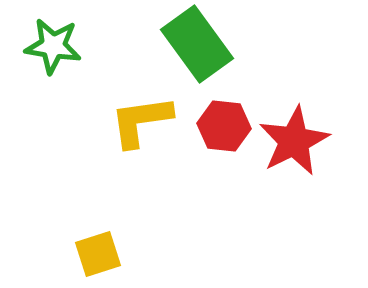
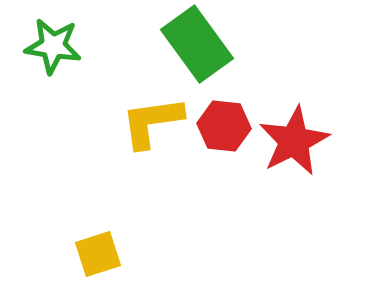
yellow L-shape: moved 11 px right, 1 px down
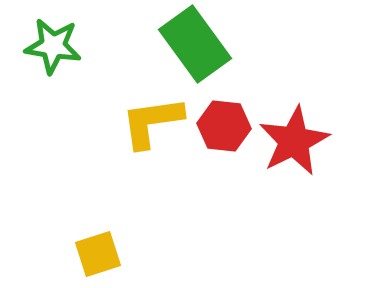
green rectangle: moved 2 px left
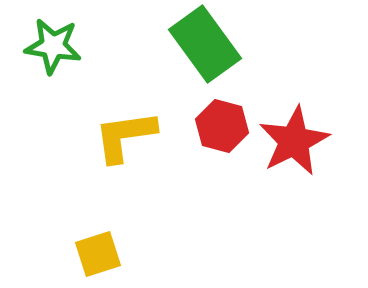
green rectangle: moved 10 px right
yellow L-shape: moved 27 px left, 14 px down
red hexagon: moved 2 px left; rotated 9 degrees clockwise
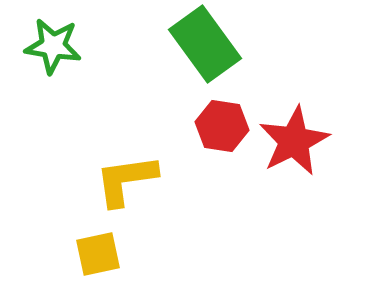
red hexagon: rotated 6 degrees counterclockwise
yellow L-shape: moved 1 px right, 44 px down
yellow square: rotated 6 degrees clockwise
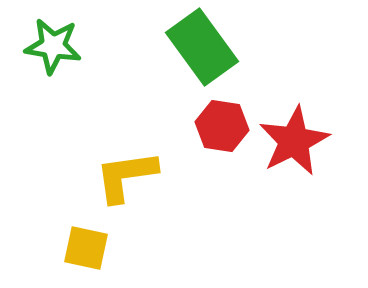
green rectangle: moved 3 px left, 3 px down
yellow L-shape: moved 4 px up
yellow square: moved 12 px left, 6 px up; rotated 24 degrees clockwise
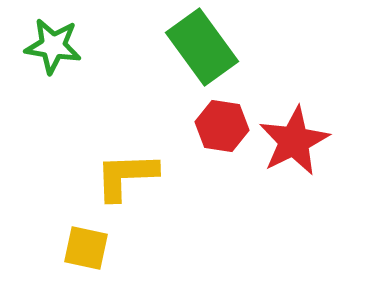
yellow L-shape: rotated 6 degrees clockwise
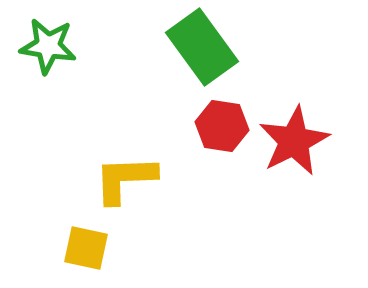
green star: moved 5 px left
yellow L-shape: moved 1 px left, 3 px down
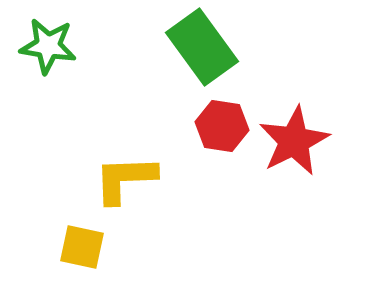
yellow square: moved 4 px left, 1 px up
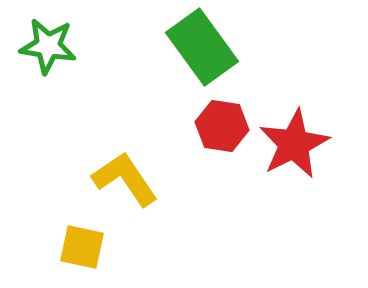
red star: moved 3 px down
yellow L-shape: rotated 58 degrees clockwise
